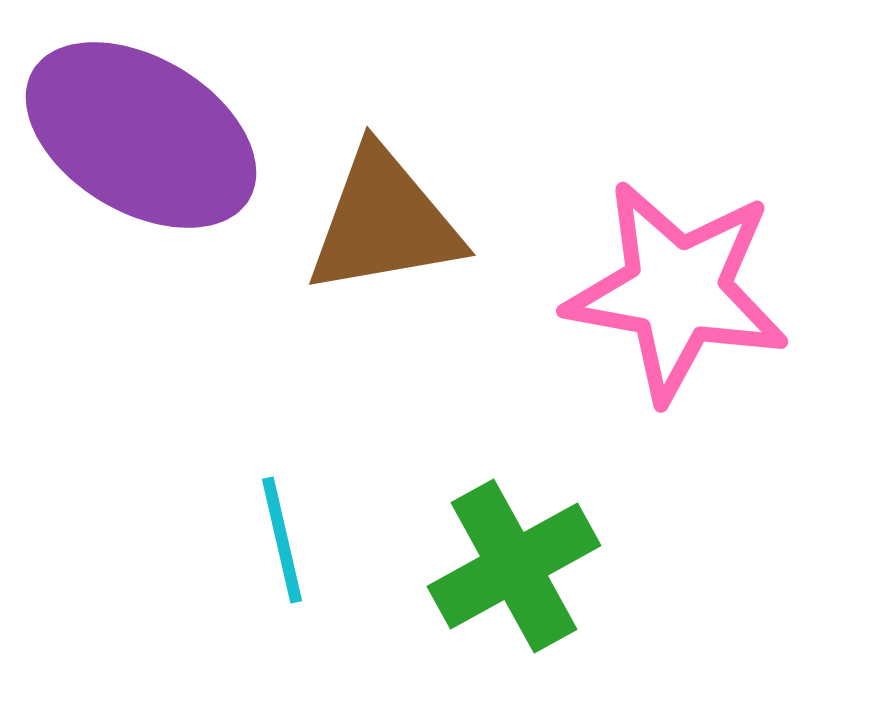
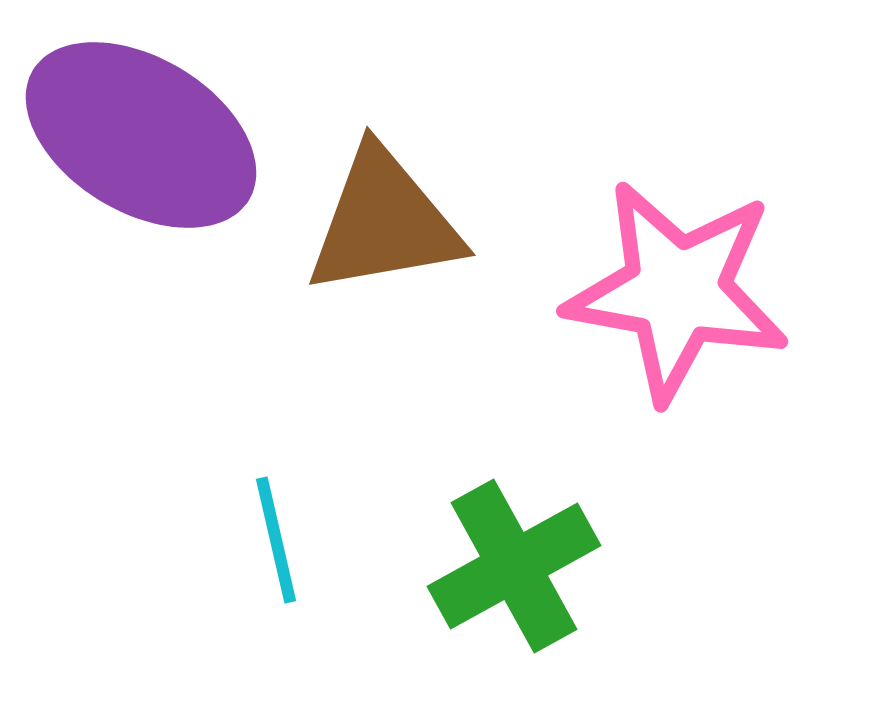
cyan line: moved 6 px left
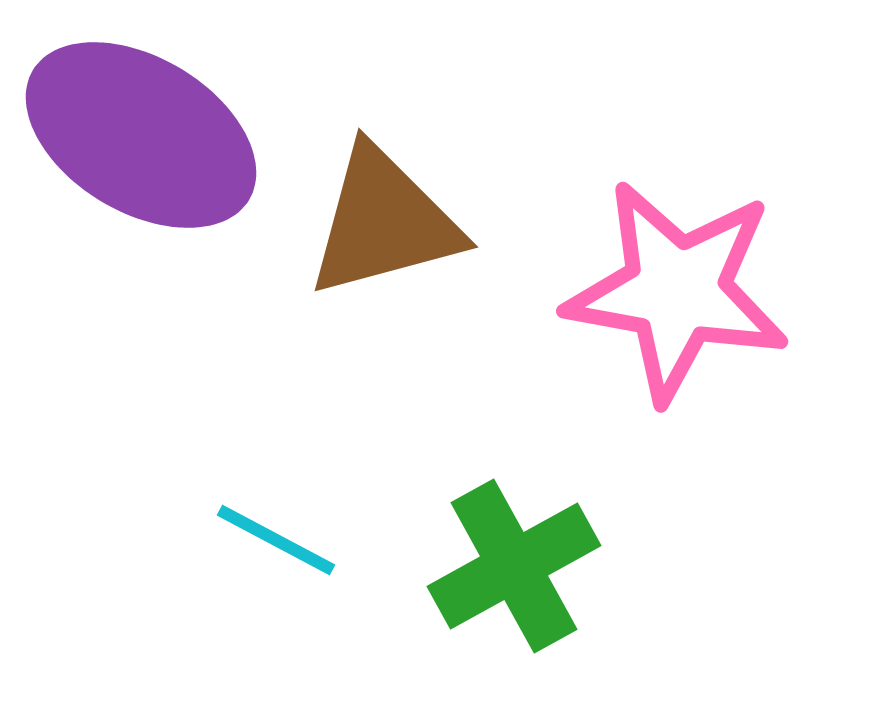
brown triangle: rotated 5 degrees counterclockwise
cyan line: rotated 49 degrees counterclockwise
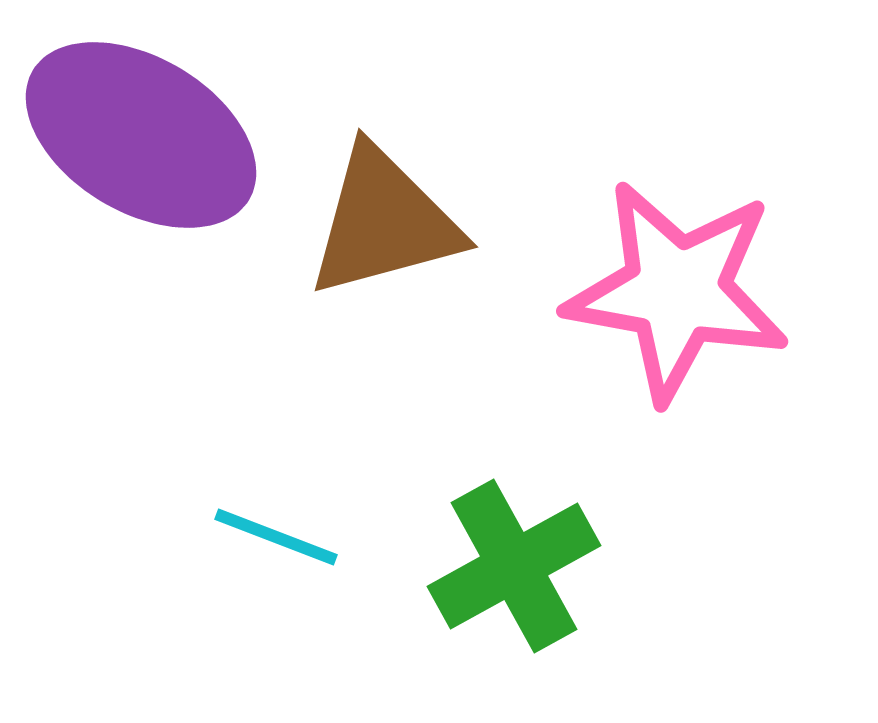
cyan line: moved 3 px up; rotated 7 degrees counterclockwise
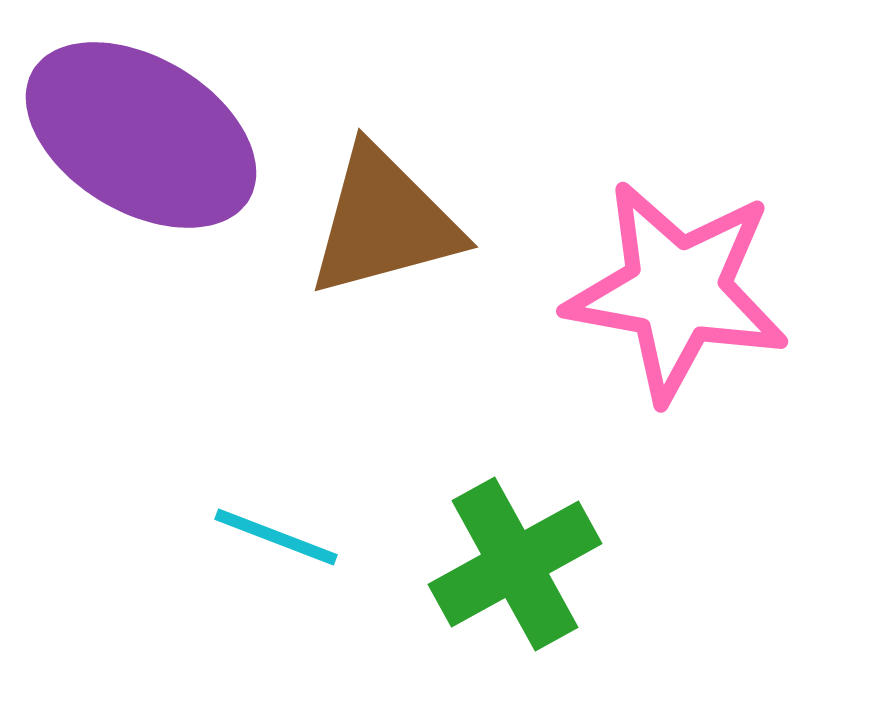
green cross: moved 1 px right, 2 px up
